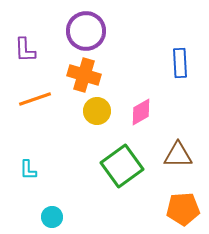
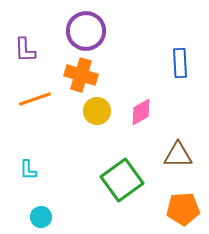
orange cross: moved 3 px left
green square: moved 14 px down
cyan circle: moved 11 px left
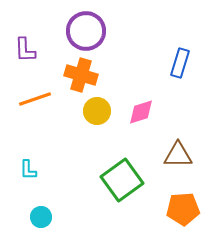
blue rectangle: rotated 20 degrees clockwise
pink diamond: rotated 12 degrees clockwise
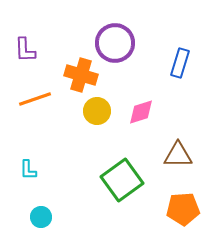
purple circle: moved 29 px right, 12 px down
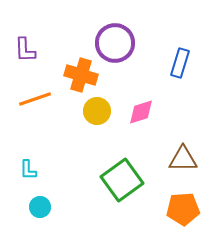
brown triangle: moved 5 px right, 4 px down
cyan circle: moved 1 px left, 10 px up
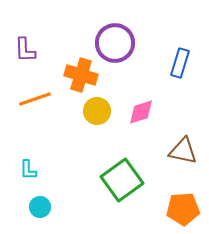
brown triangle: moved 8 px up; rotated 12 degrees clockwise
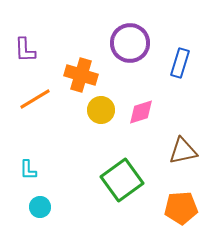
purple circle: moved 15 px right
orange line: rotated 12 degrees counterclockwise
yellow circle: moved 4 px right, 1 px up
brown triangle: rotated 24 degrees counterclockwise
orange pentagon: moved 2 px left, 1 px up
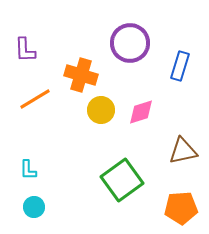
blue rectangle: moved 3 px down
cyan circle: moved 6 px left
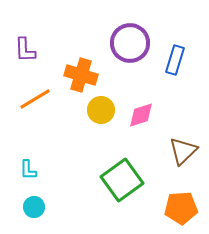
blue rectangle: moved 5 px left, 6 px up
pink diamond: moved 3 px down
brown triangle: rotated 32 degrees counterclockwise
